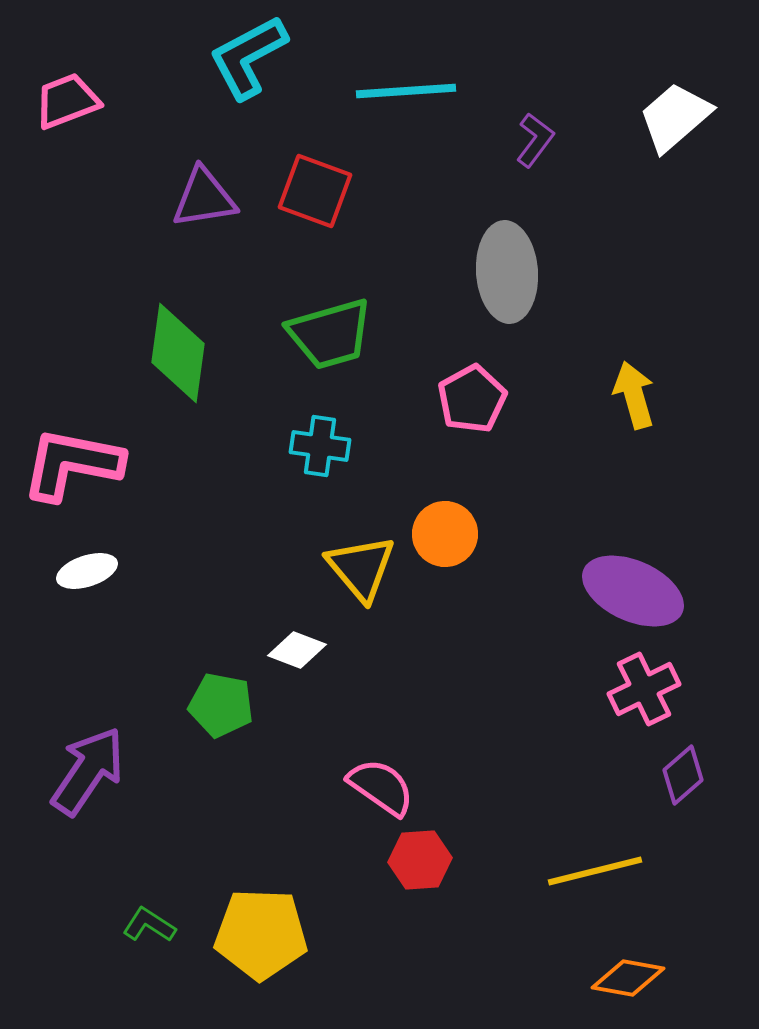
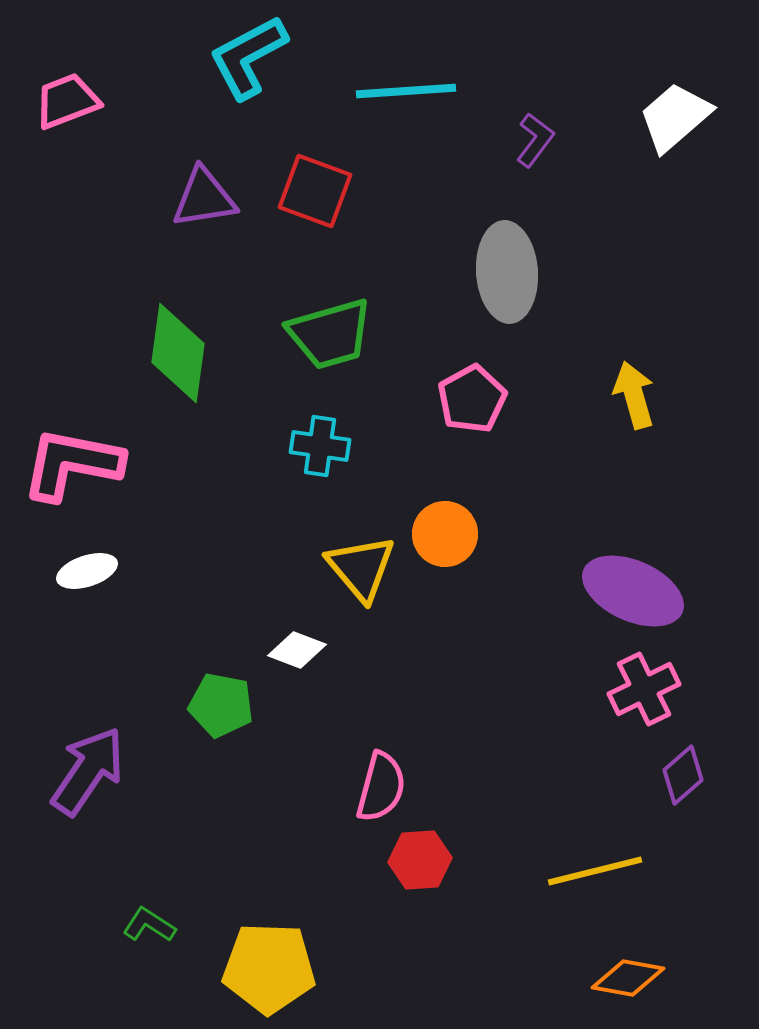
pink semicircle: rotated 70 degrees clockwise
yellow pentagon: moved 8 px right, 34 px down
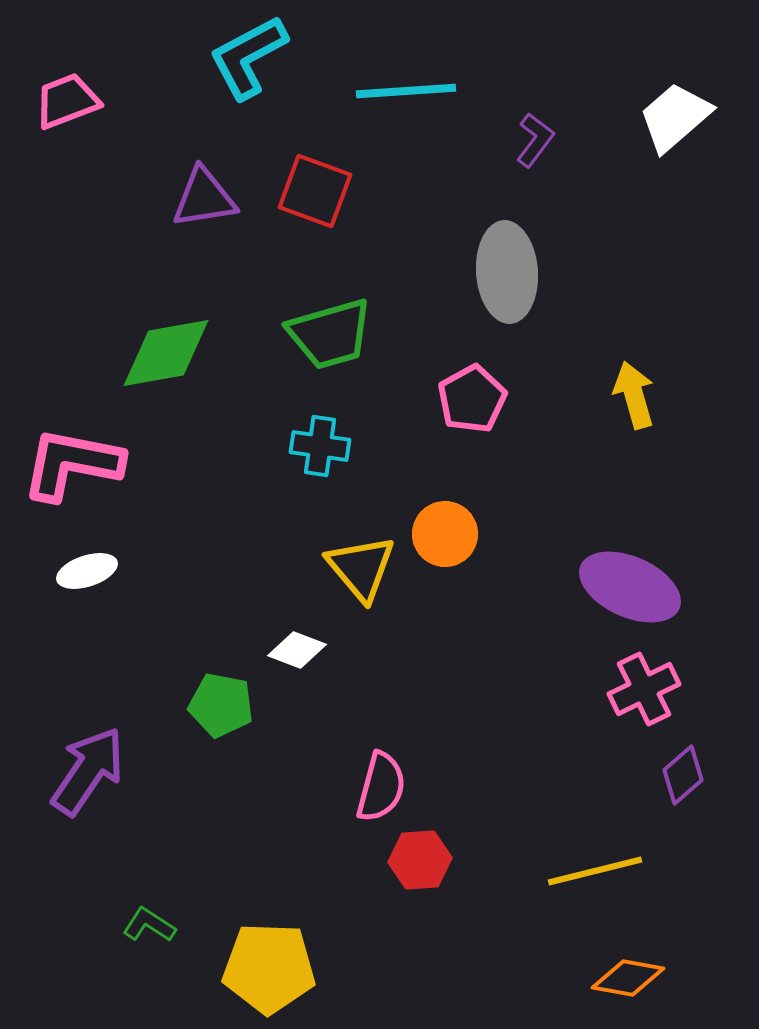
green diamond: moved 12 px left; rotated 72 degrees clockwise
purple ellipse: moved 3 px left, 4 px up
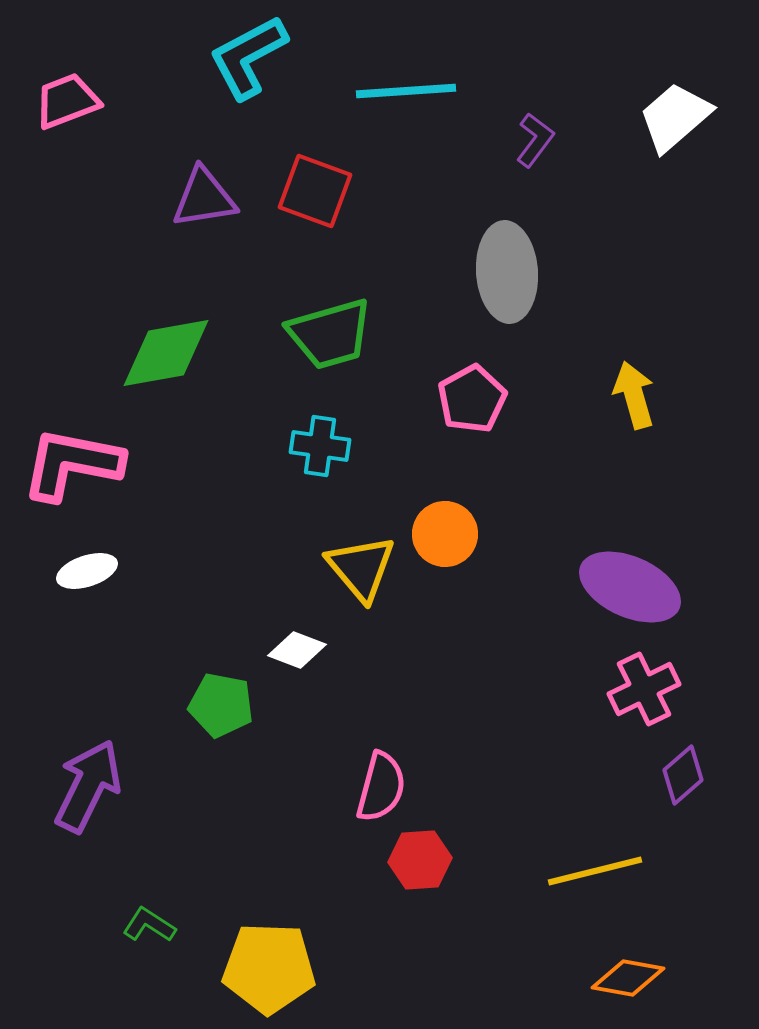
purple arrow: moved 15 px down; rotated 8 degrees counterclockwise
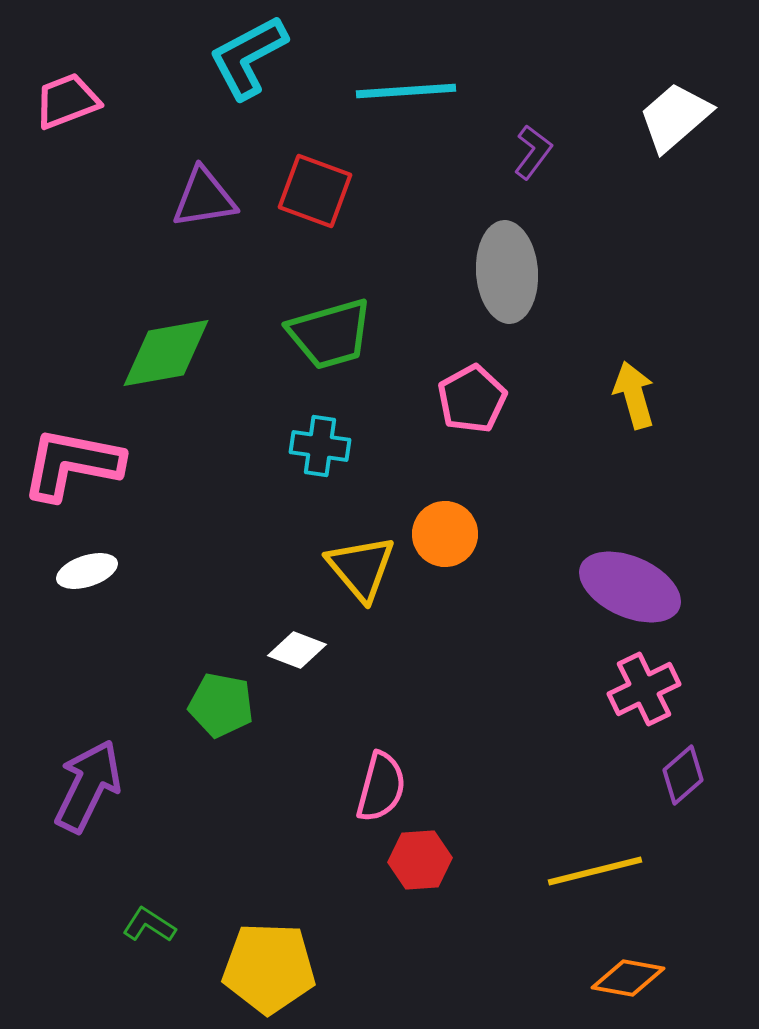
purple L-shape: moved 2 px left, 12 px down
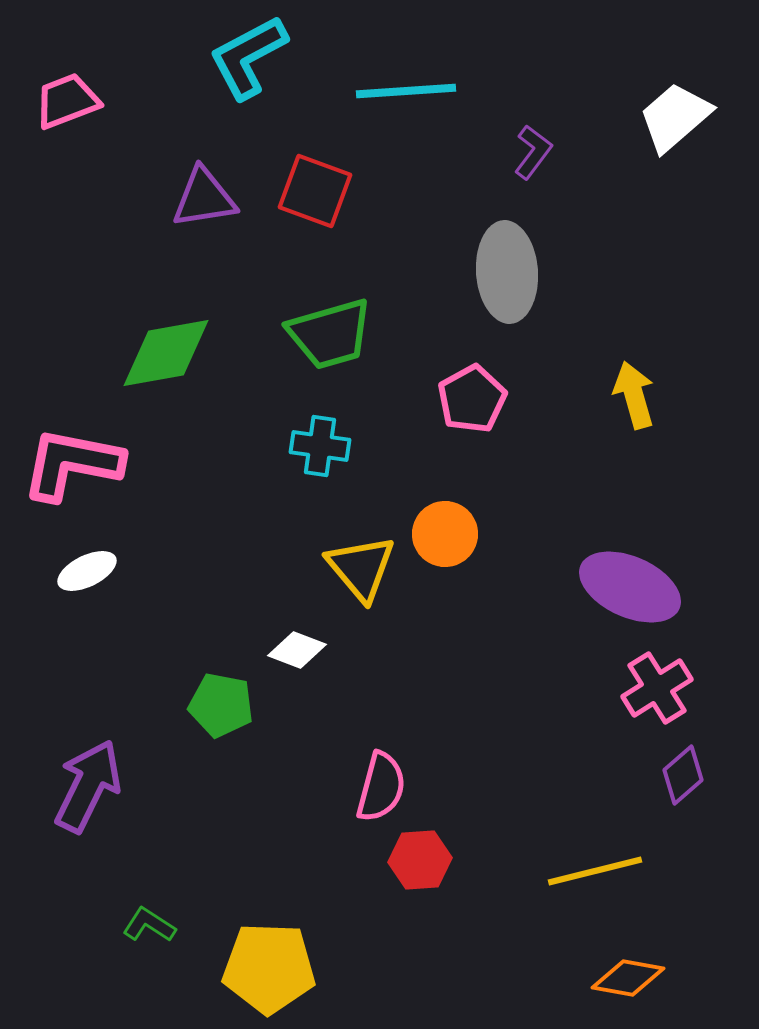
white ellipse: rotated 8 degrees counterclockwise
pink cross: moved 13 px right, 1 px up; rotated 6 degrees counterclockwise
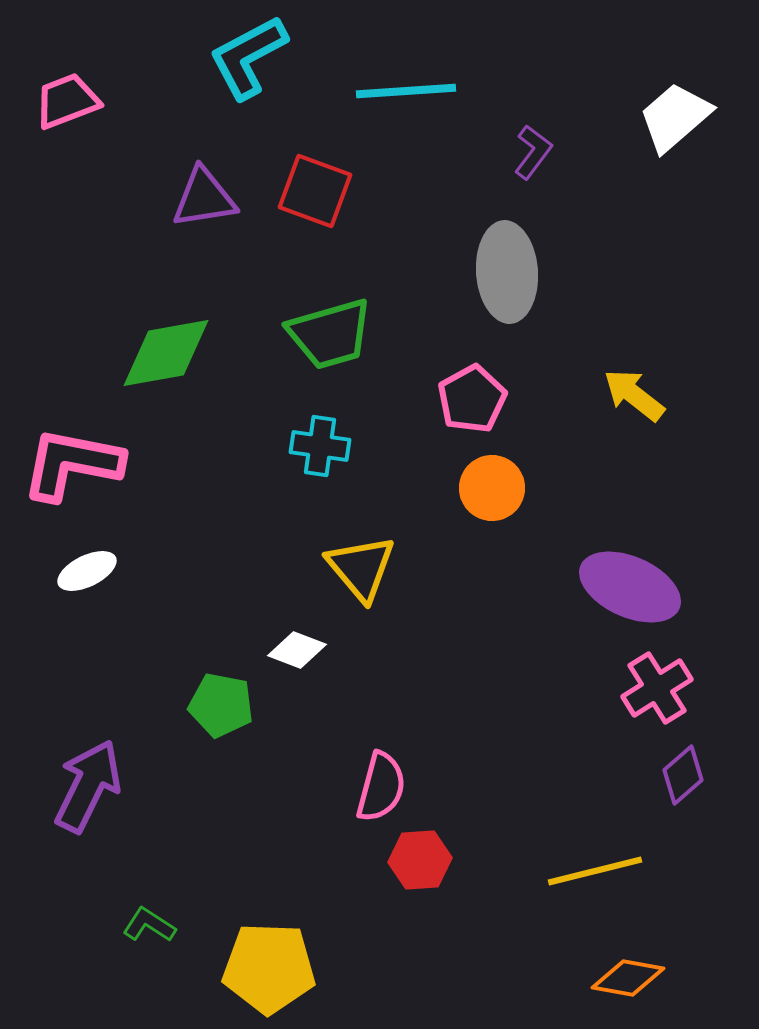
yellow arrow: rotated 36 degrees counterclockwise
orange circle: moved 47 px right, 46 px up
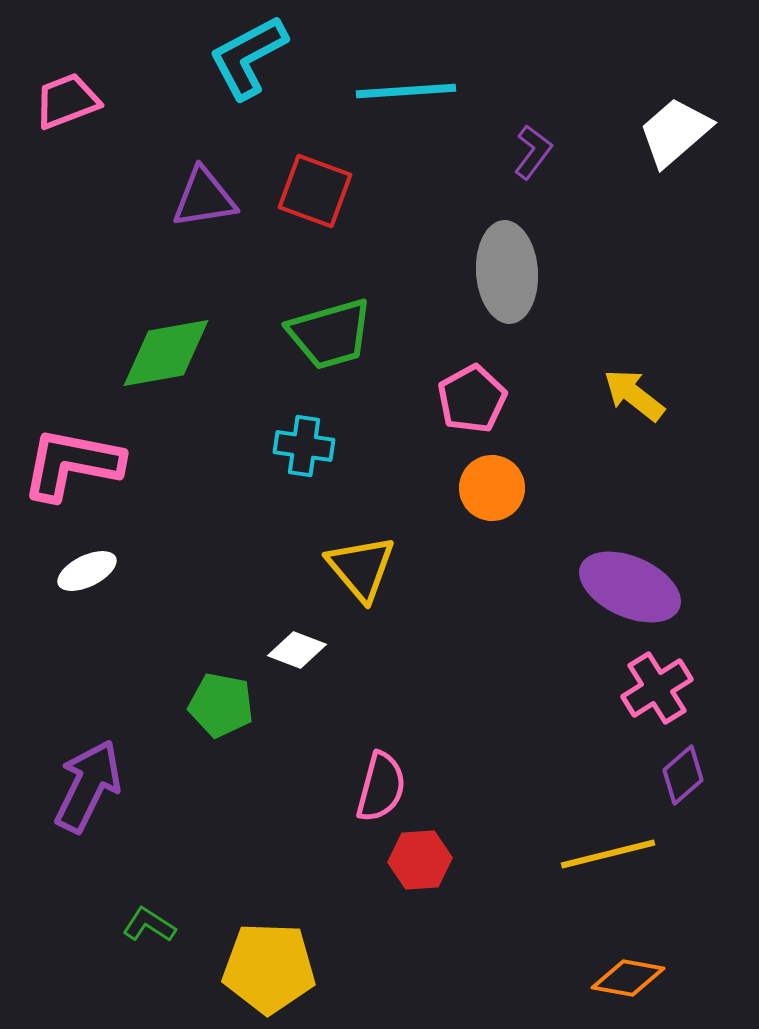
white trapezoid: moved 15 px down
cyan cross: moved 16 px left
yellow line: moved 13 px right, 17 px up
